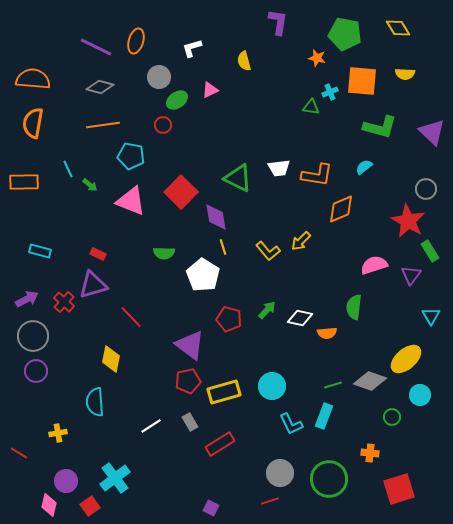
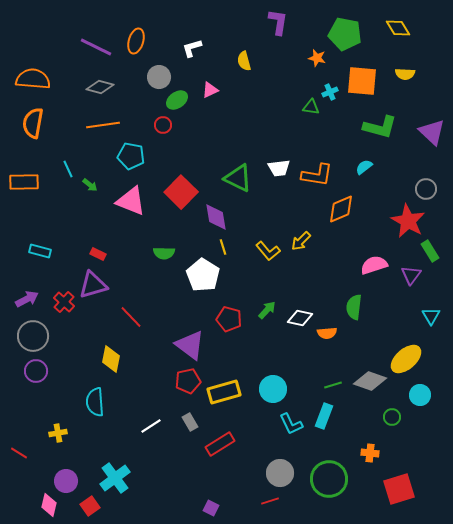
cyan circle at (272, 386): moved 1 px right, 3 px down
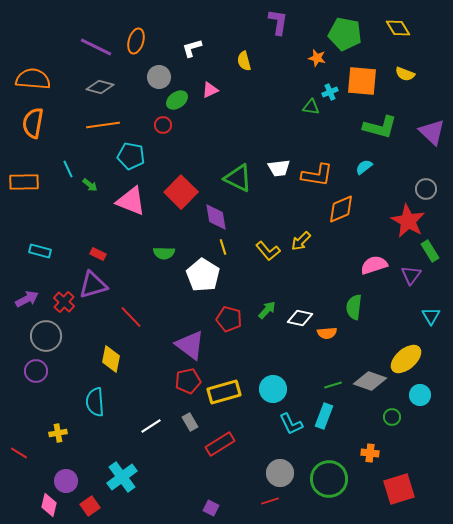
yellow semicircle at (405, 74): rotated 18 degrees clockwise
gray circle at (33, 336): moved 13 px right
cyan cross at (115, 478): moved 7 px right, 1 px up
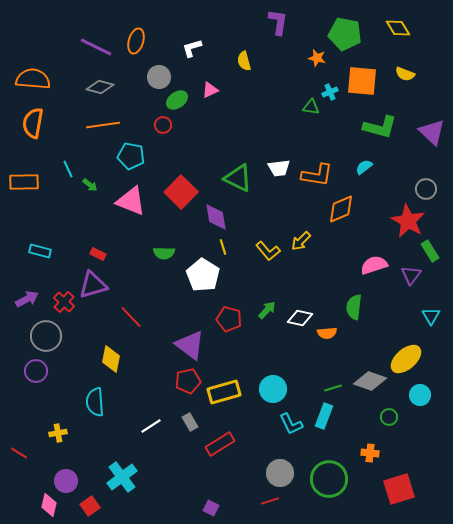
green line at (333, 385): moved 3 px down
green circle at (392, 417): moved 3 px left
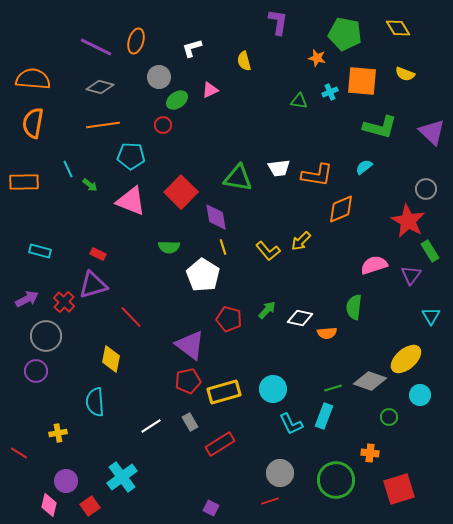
green triangle at (311, 107): moved 12 px left, 6 px up
cyan pentagon at (131, 156): rotated 8 degrees counterclockwise
green triangle at (238, 178): rotated 16 degrees counterclockwise
green semicircle at (164, 253): moved 5 px right, 6 px up
green circle at (329, 479): moved 7 px right, 1 px down
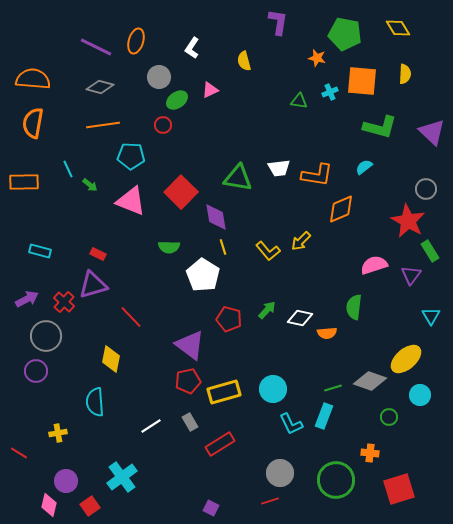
white L-shape at (192, 48): rotated 40 degrees counterclockwise
yellow semicircle at (405, 74): rotated 108 degrees counterclockwise
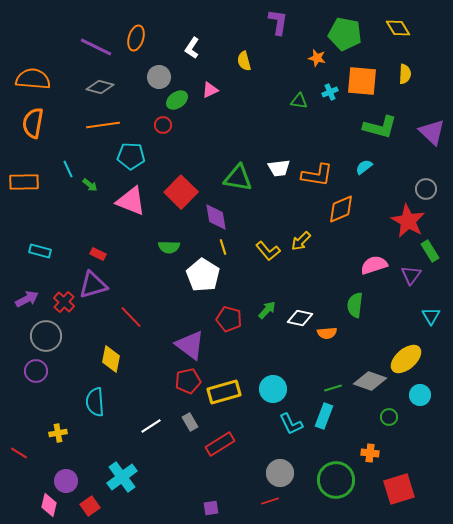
orange ellipse at (136, 41): moved 3 px up
green semicircle at (354, 307): moved 1 px right, 2 px up
purple square at (211, 508): rotated 35 degrees counterclockwise
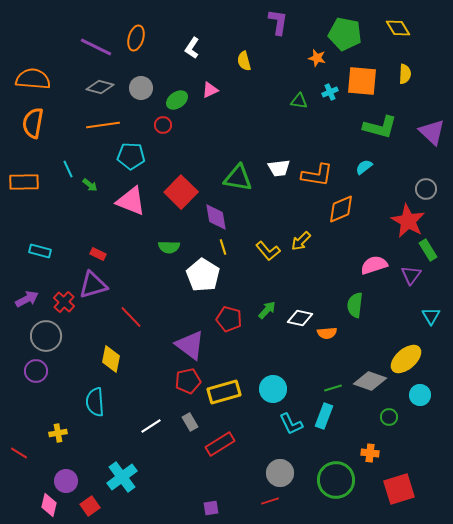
gray circle at (159, 77): moved 18 px left, 11 px down
green rectangle at (430, 251): moved 2 px left, 1 px up
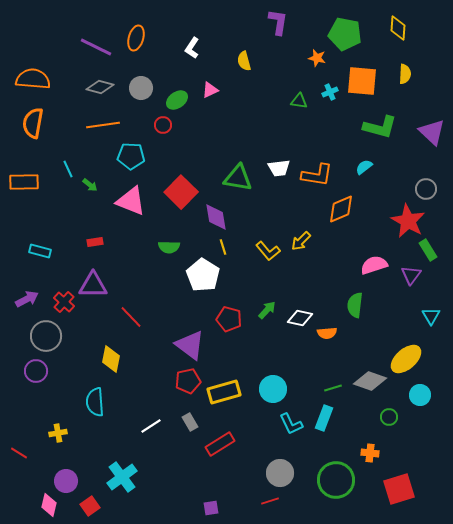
yellow diamond at (398, 28): rotated 35 degrees clockwise
red rectangle at (98, 254): moved 3 px left, 12 px up; rotated 35 degrees counterclockwise
purple triangle at (93, 285): rotated 16 degrees clockwise
cyan rectangle at (324, 416): moved 2 px down
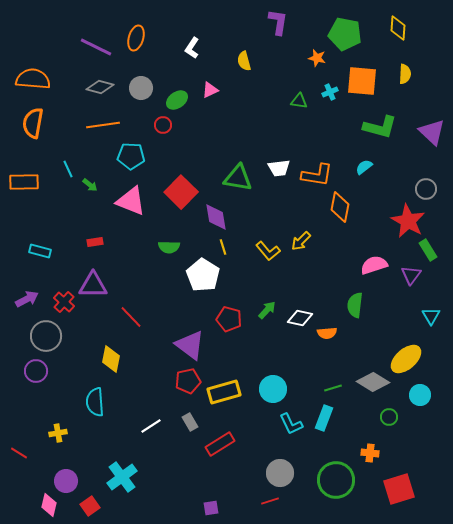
orange diamond at (341, 209): moved 1 px left, 2 px up; rotated 56 degrees counterclockwise
gray diamond at (370, 381): moved 3 px right, 1 px down; rotated 12 degrees clockwise
